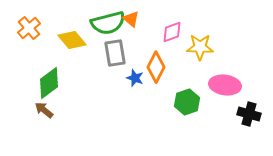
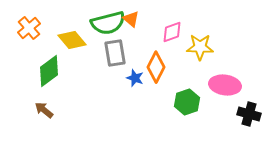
green diamond: moved 12 px up
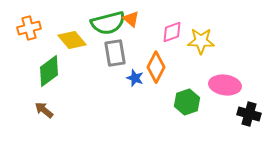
orange cross: rotated 25 degrees clockwise
yellow star: moved 1 px right, 6 px up
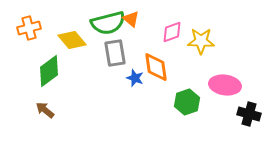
orange diamond: rotated 36 degrees counterclockwise
brown arrow: moved 1 px right
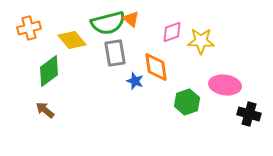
blue star: moved 3 px down
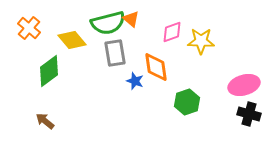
orange cross: rotated 35 degrees counterclockwise
pink ellipse: moved 19 px right; rotated 24 degrees counterclockwise
brown arrow: moved 11 px down
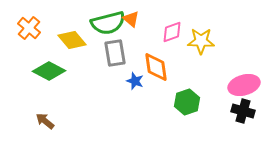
green diamond: rotated 64 degrees clockwise
black cross: moved 6 px left, 3 px up
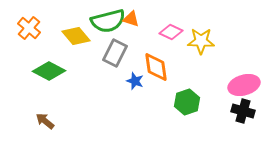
orange triangle: rotated 24 degrees counterclockwise
green semicircle: moved 2 px up
pink diamond: moved 1 px left; rotated 45 degrees clockwise
yellow diamond: moved 4 px right, 4 px up
gray rectangle: rotated 36 degrees clockwise
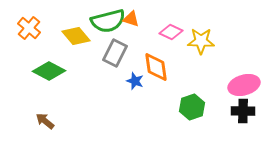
green hexagon: moved 5 px right, 5 px down
black cross: rotated 15 degrees counterclockwise
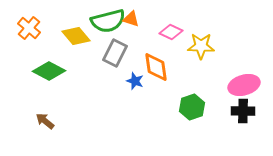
yellow star: moved 5 px down
